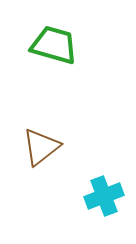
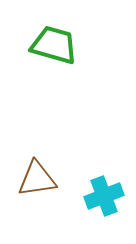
brown triangle: moved 4 px left, 32 px down; rotated 30 degrees clockwise
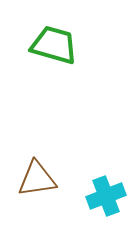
cyan cross: moved 2 px right
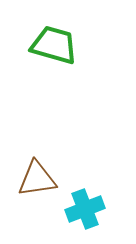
cyan cross: moved 21 px left, 13 px down
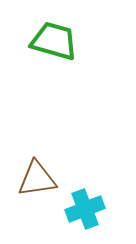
green trapezoid: moved 4 px up
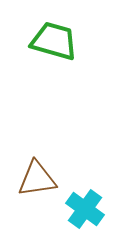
cyan cross: rotated 33 degrees counterclockwise
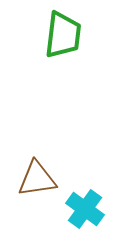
green trapezoid: moved 9 px right, 6 px up; rotated 81 degrees clockwise
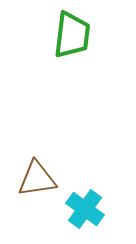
green trapezoid: moved 9 px right
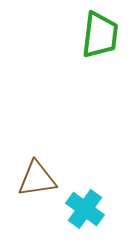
green trapezoid: moved 28 px right
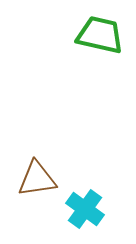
green trapezoid: rotated 84 degrees counterclockwise
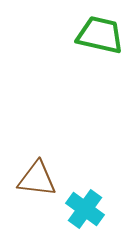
brown triangle: rotated 15 degrees clockwise
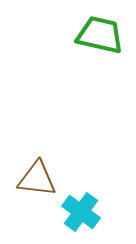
cyan cross: moved 4 px left, 3 px down
